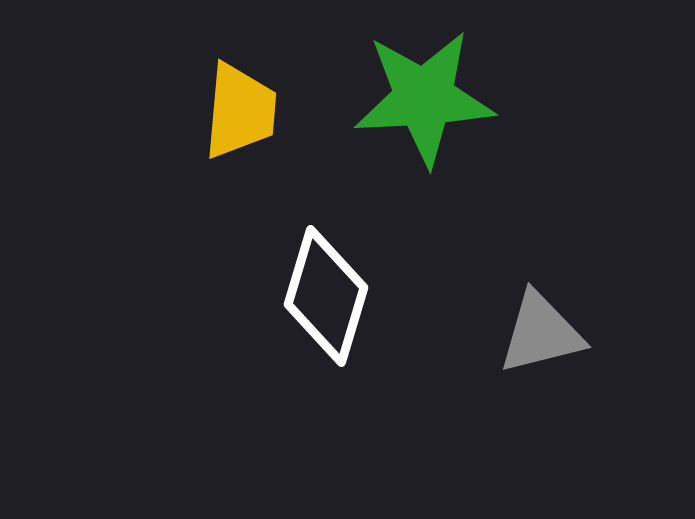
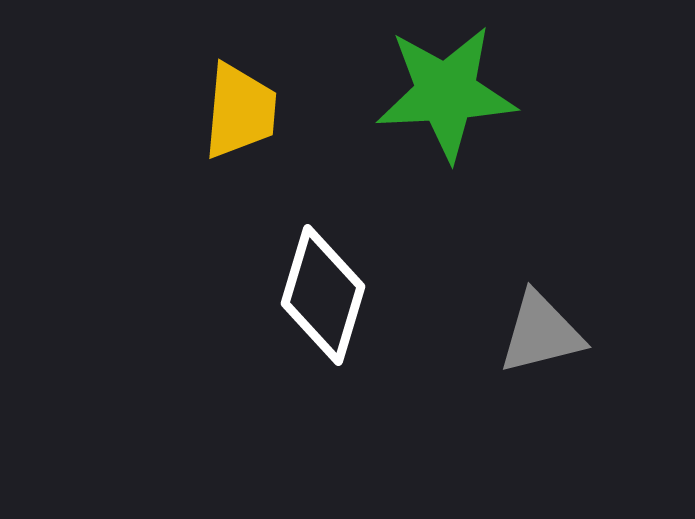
green star: moved 22 px right, 5 px up
white diamond: moved 3 px left, 1 px up
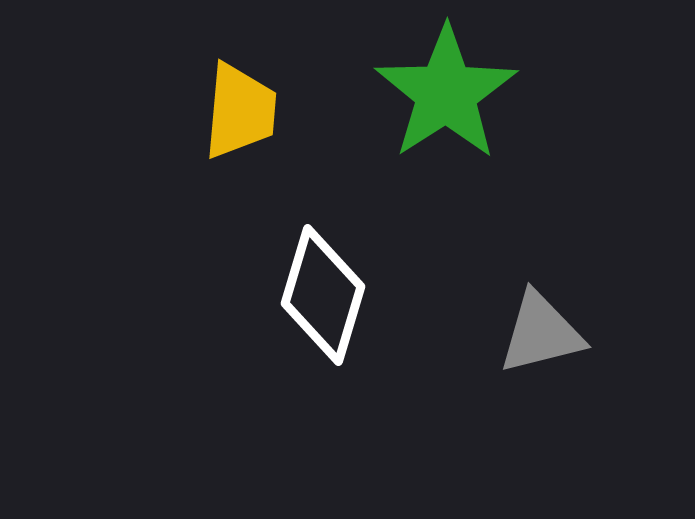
green star: rotated 30 degrees counterclockwise
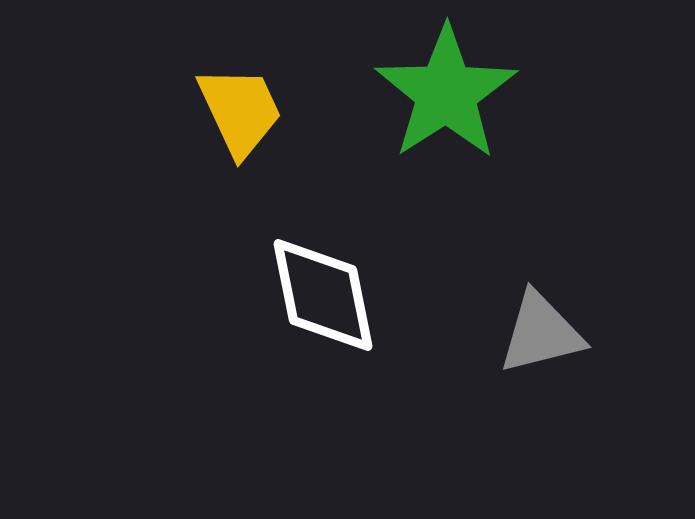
yellow trapezoid: rotated 30 degrees counterclockwise
white diamond: rotated 28 degrees counterclockwise
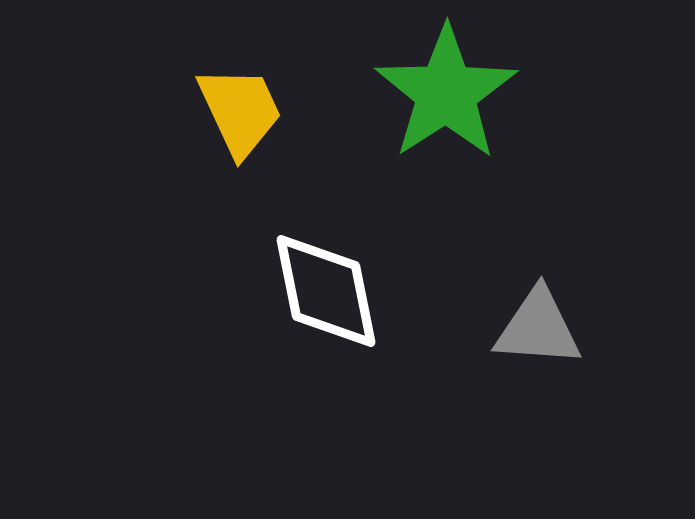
white diamond: moved 3 px right, 4 px up
gray triangle: moved 3 px left, 5 px up; rotated 18 degrees clockwise
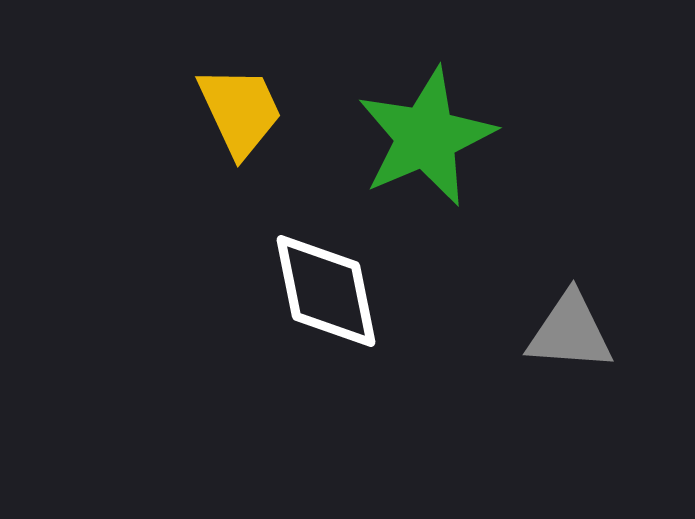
green star: moved 20 px left, 44 px down; rotated 10 degrees clockwise
gray triangle: moved 32 px right, 4 px down
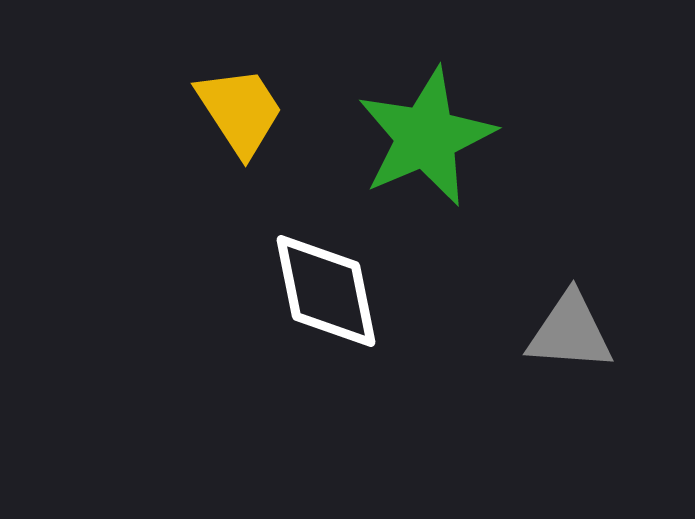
yellow trapezoid: rotated 8 degrees counterclockwise
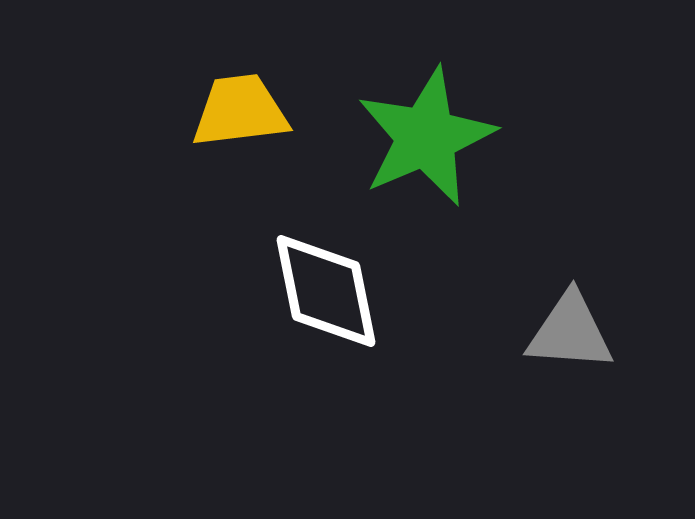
yellow trapezoid: rotated 64 degrees counterclockwise
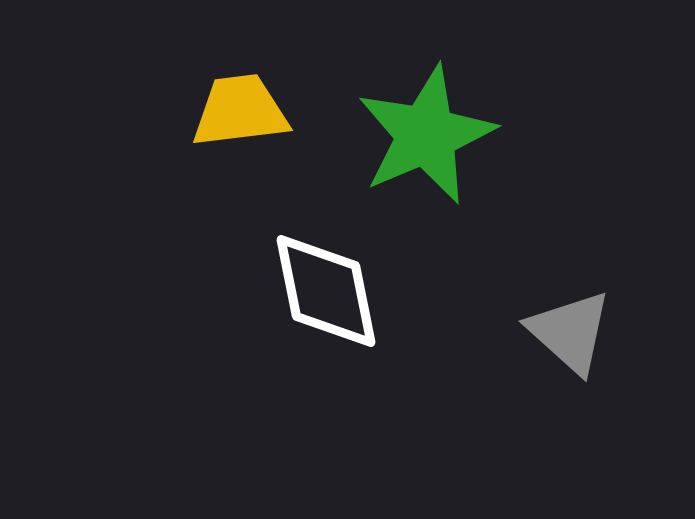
green star: moved 2 px up
gray triangle: rotated 38 degrees clockwise
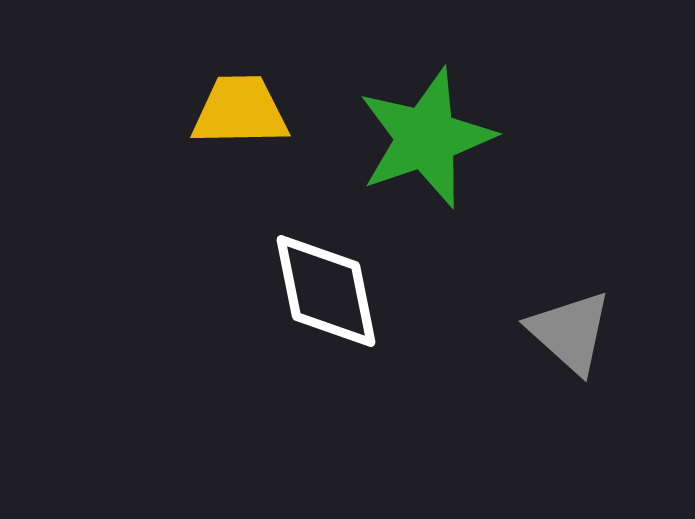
yellow trapezoid: rotated 6 degrees clockwise
green star: moved 3 px down; rotated 4 degrees clockwise
